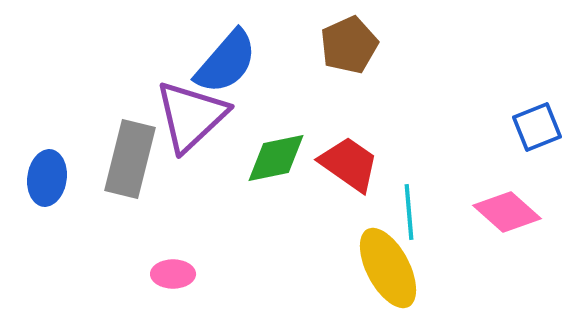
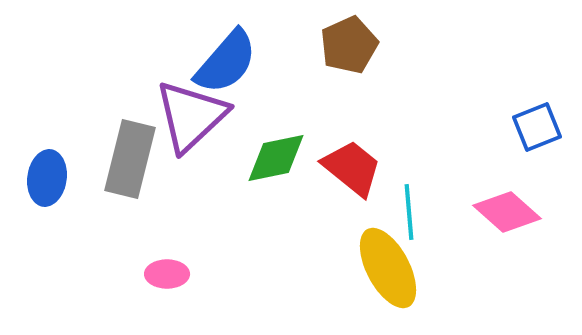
red trapezoid: moved 3 px right, 4 px down; rotated 4 degrees clockwise
pink ellipse: moved 6 px left
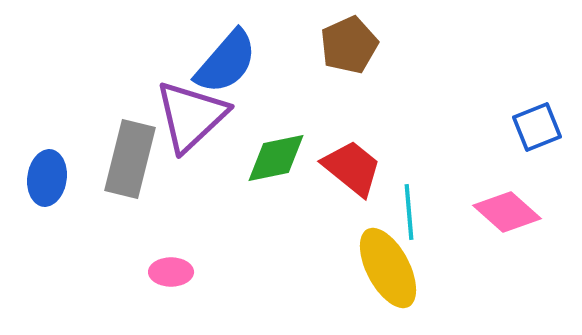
pink ellipse: moved 4 px right, 2 px up
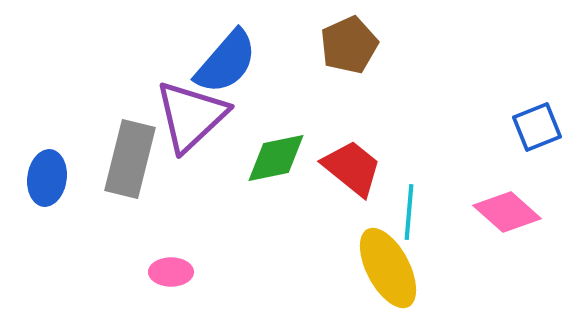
cyan line: rotated 10 degrees clockwise
